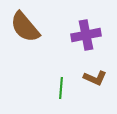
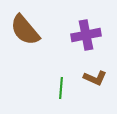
brown semicircle: moved 3 px down
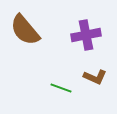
brown L-shape: moved 1 px up
green line: rotated 75 degrees counterclockwise
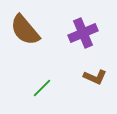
purple cross: moved 3 px left, 2 px up; rotated 12 degrees counterclockwise
green line: moved 19 px left; rotated 65 degrees counterclockwise
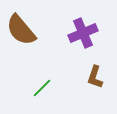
brown semicircle: moved 4 px left
brown L-shape: rotated 85 degrees clockwise
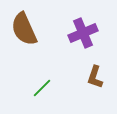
brown semicircle: moved 3 px right, 1 px up; rotated 16 degrees clockwise
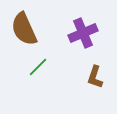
green line: moved 4 px left, 21 px up
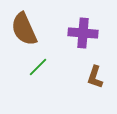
purple cross: rotated 28 degrees clockwise
